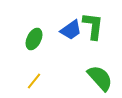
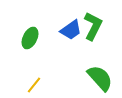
green L-shape: rotated 20 degrees clockwise
green ellipse: moved 4 px left, 1 px up
yellow line: moved 4 px down
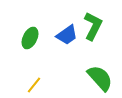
blue trapezoid: moved 4 px left, 5 px down
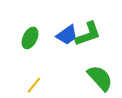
green L-shape: moved 5 px left, 8 px down; rotated 44 degrees clockwise
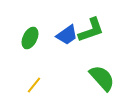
green L-shape: moved 3 px right, 4 px up
green semicircle: moved 2 px right
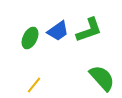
green L-shape: moved 2 px left
blue trapezoid: moved 9 px left, 4 px up
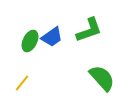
blue trapezoid: moved 6 px left, 6 px down
green ellipse: moved 3 px down
yellow line: moved 12 px left, 2 px up
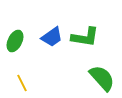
green L-shape: moved 4 px left, 7 px down; rotated 28 degrees clockwise
green ellipse: moved 15 px left
yellow line: rotated 66 degrees counterclockwise
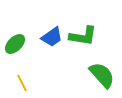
green L-shape: moved 2 px left, 1 px up
green ellipse: moved 3 px down; rotated 20 degrees clockwise
green semicircle: moved 3 px up
